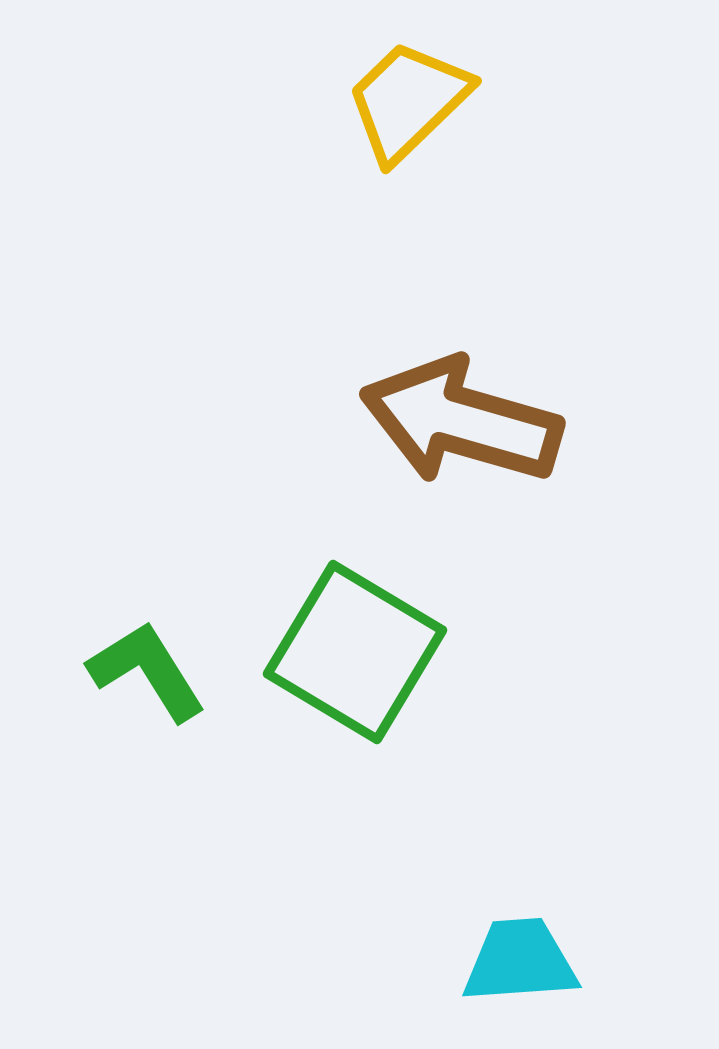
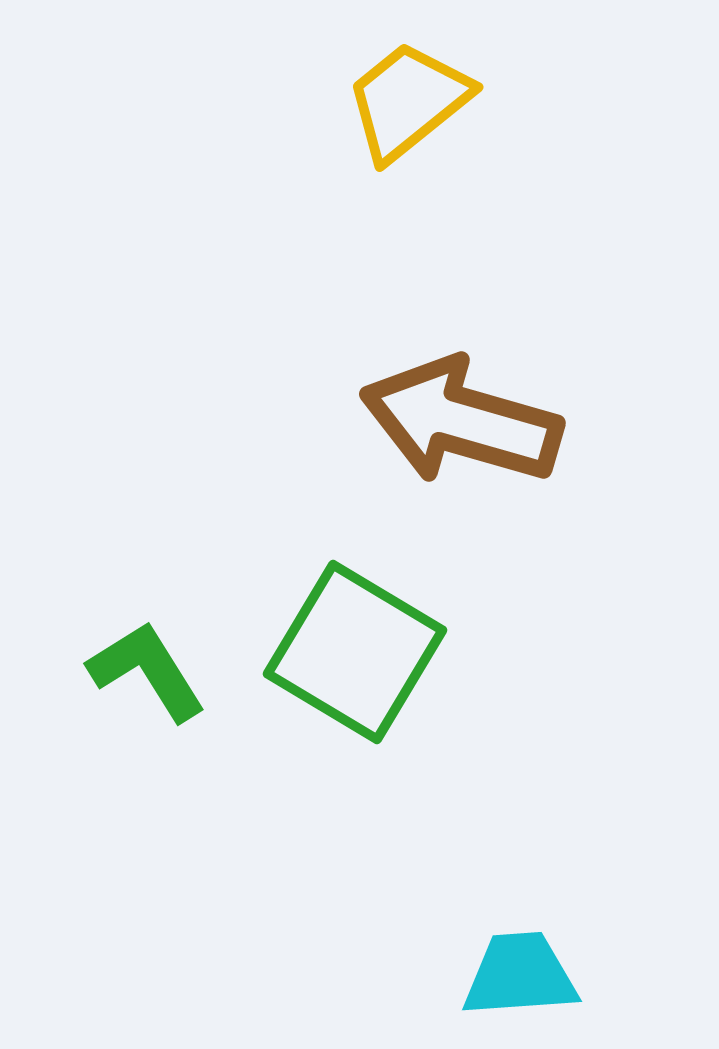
yellow trapezoid: rotated 5 degrees clockwise
cyan trapezoid: moved 14 px down
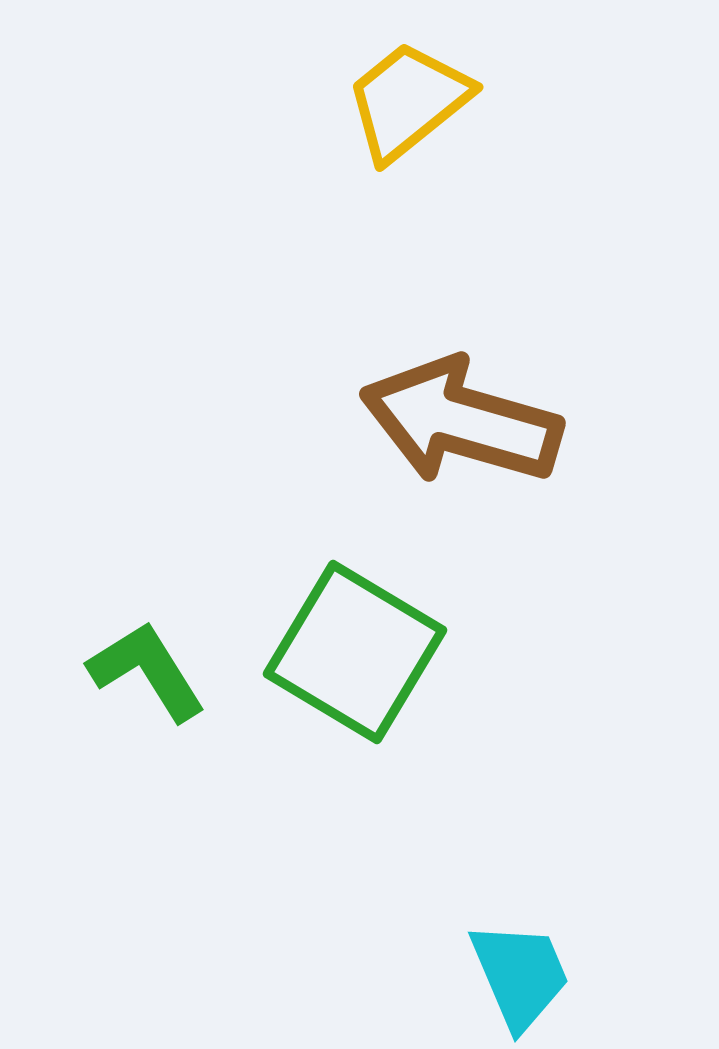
cyan trapezoid: rotated 71 degrees clockwise
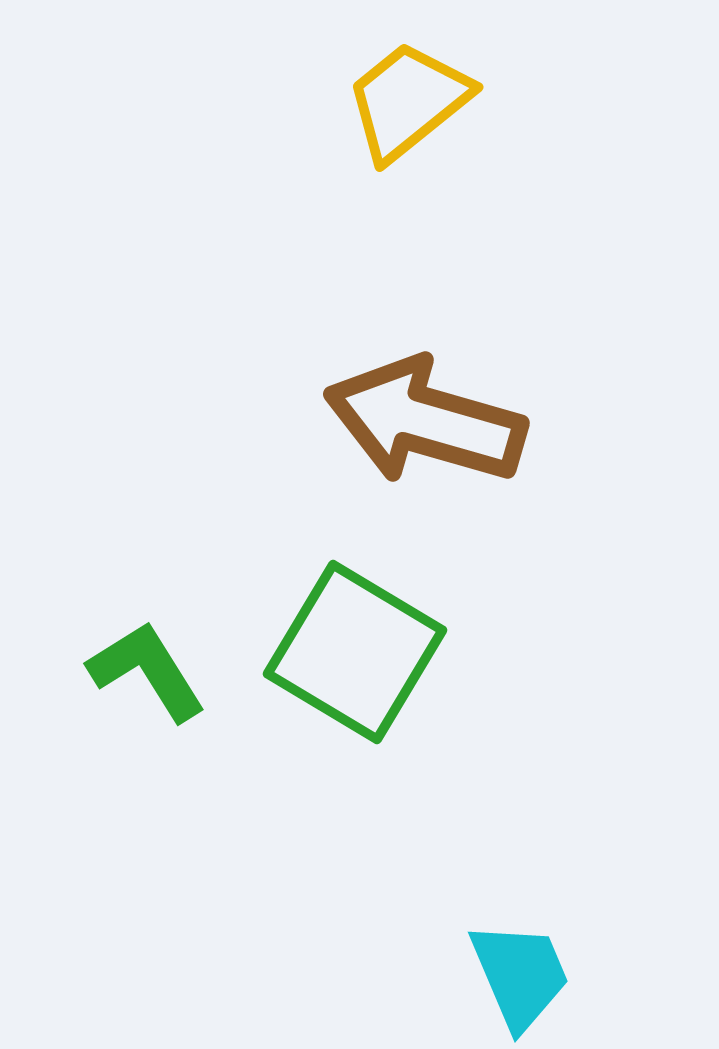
brown arrow: moved 36 px left
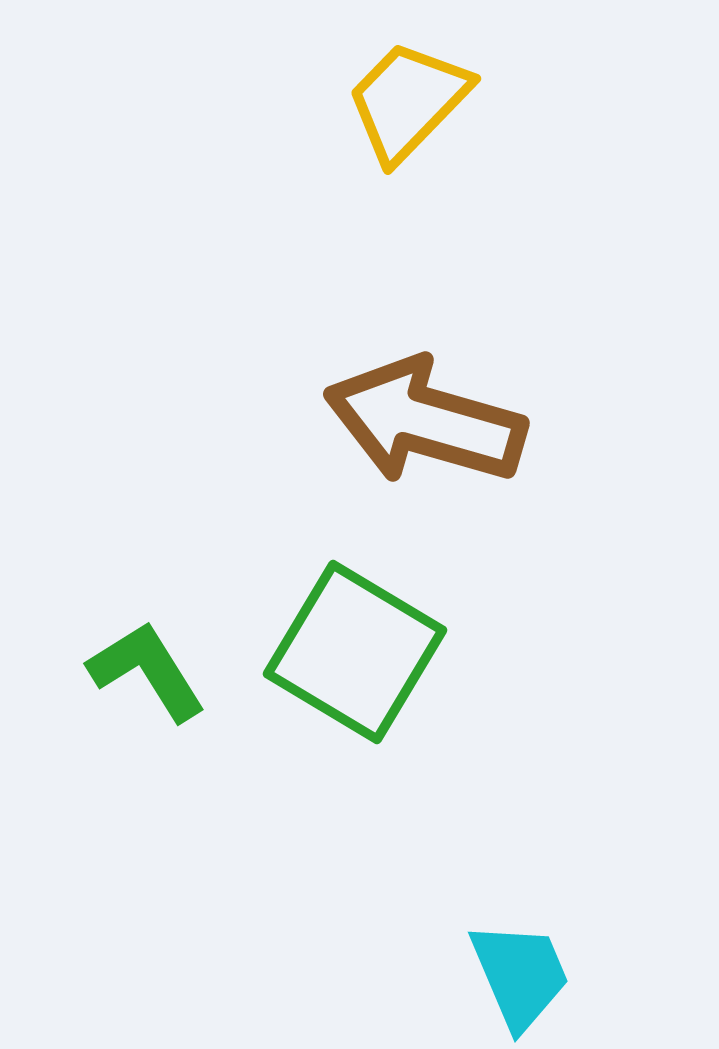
yellow trapezoid: rotated 7 degrees counterclockwise
